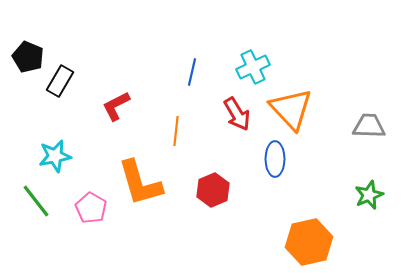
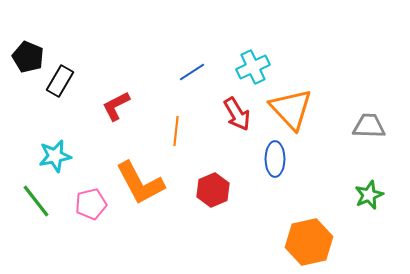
blue line: rotated 44 degrees clockwise
orange L-shape: rotated 12 degrees counterclockwise
pink pentagon: moved 4 px up; rotated 28 degrees clockwise
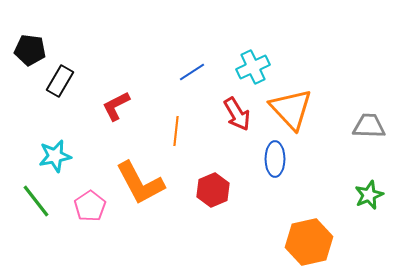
black pentagon: moved 2 px right, 7 px up; rotated 16 degrees counterclockwise
pink pentagon: moved 1 px left, 2 px down; rotated 20 degrees counterclockwise
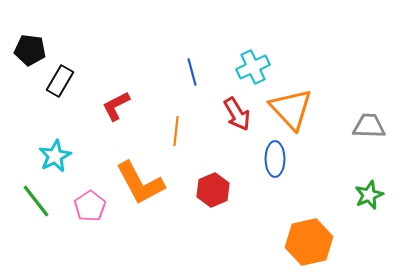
blue line: rotated 72 degrees counterclockwise
cyan star: rotated 16 degrees counterclockwise
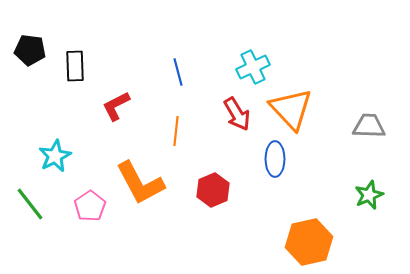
blue line: moved 14 px left
black rectangle: moved 15 px right, 15 px up; rotated 32 degrees counterclockwise
green line: moved 6 px left, 3 px down
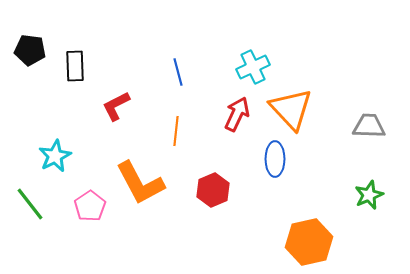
red arrow: rotated 124 degrees counterclockwise
